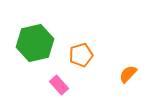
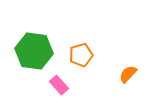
green hexagon: moved 1 px left, 8 px down; rotated 21 degrees clockwise
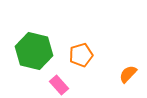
green hexagon: rotated 6 degrees clockwise
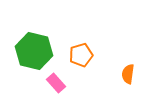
orange semicircle: rotated 36 degrees counterclockwise
pink rectangle: moved 3 px left, 2 px up
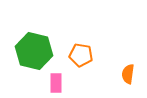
orange pentagon: rotated 25 degrees clockwise
pink rectangle: rotated 42 degrees clockwise
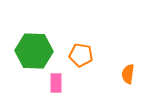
green hexagon: rotated 12 degrees counterclockwise
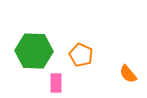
orange pentagon: rotated 15 degrees clockwise
orange semicircle: rotated 48 degrees counterclockwise
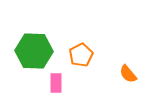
orange pentagon: rotated 20 degrees clockwise
